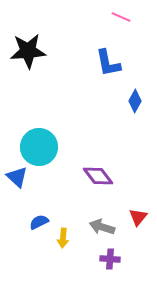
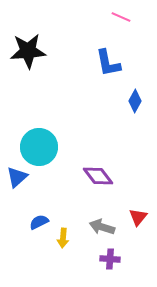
blue triangle: rotated 35 degrees clockwise
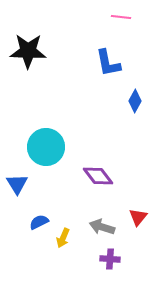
pink line: rotated 18 degrees counterclockwise
black star: rotated 6 degrees clockwise
cyan circle: moved 7 px right
blue triangle: moved 7 px down; rotated 20 degrees counterclockwise
yellow arrow: rotated 18 degrees clockwise
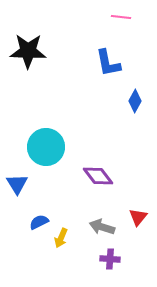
yellow arrow: moved 2 px left
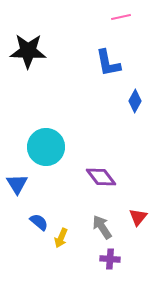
pink line: rotated 18 degrees counterclockwise
purple diamond: moved 3 px right, 1 px down
blue semicircle: rotated 66 degrees clockwise
gray arrow: rotated 40 degrees clockwise
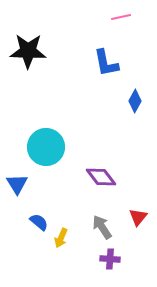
blue L-shape: moved 2 px left
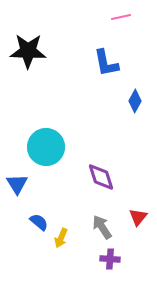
purple diamond: rotated 20 degrees clockwise
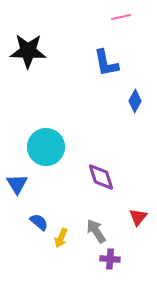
gray arrow: moved 6 px left, 4 px down
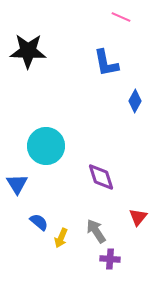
pink line: rotated 36 degrees clockwise
cyan circle: moved 1 px up
